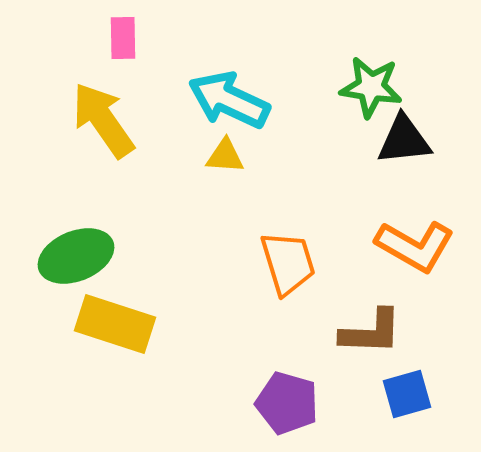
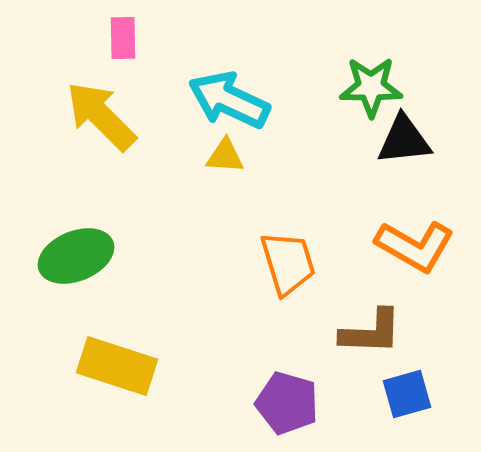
green star: rotated 8 degrees counterclockwise
yellow arrow: moved 2 px left, 4 px up; rotated 10 degrees counterclockwise
yellow rectangle: moved 2 px right, 42 px down
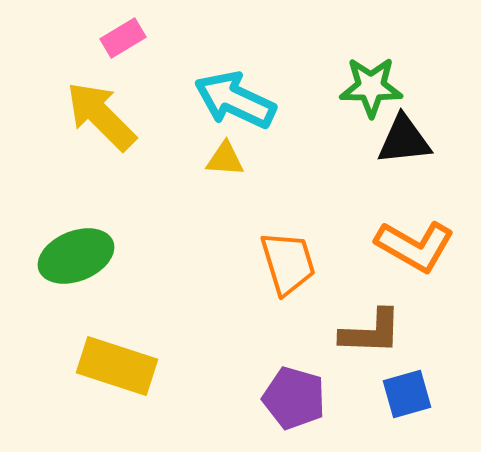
pink rectangle: rotated 60 degrees clockwise
cyan arrow: moved 6 px right
yellow triangle: moved 3 px down
purple pentagon: moved 7 px right, 5 px up
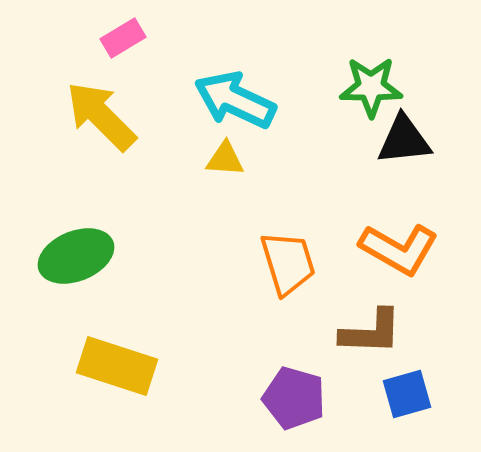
orange L-shape: moved 16 px left, 3 px down
